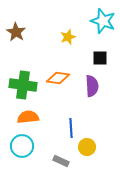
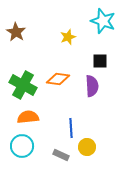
black square: moved 3 px down
orange diamond: moved 1 px down
green cross: rotated 20 degrees clockwise
gray rectangle: moved 6 px up
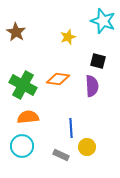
black square: moved 2 px left; rotated 14 degrees clockwise
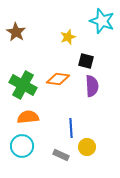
cyan star: moved 1 px left
black square: moved 12 px left
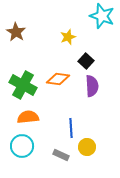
cyan star: moved 5 px up
black square: rotated 28 degrees clockwise
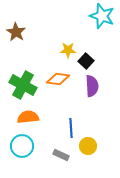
yellow star: moved 13 px down; rotated 21 degrees clockwise
yellow circle: moved 1 px right, 1 px up
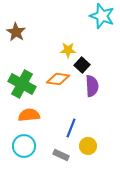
black square: moved 4 px left, 4 px down
green cross: moved 1 px left, 1 px up
orange semicircle: moved 1 px right, 2 px up
blue line: rotated 24 degrees clockwise
cyan circle: moved 2 px right
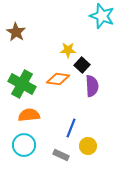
cyan circle: moved 1 px up
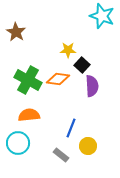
green cross: moved 6 px right, 4 px up
cyan circle: moved 6 px left, 2 px up
gray rectangle: rotated 14 degrees clockwise
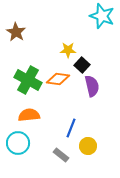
purple semicircle: rotated 10 degrees counterclockwise
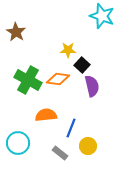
orange semicircle: moved 17 px right
gray rectangle: moved 1 px left, 2 px up
